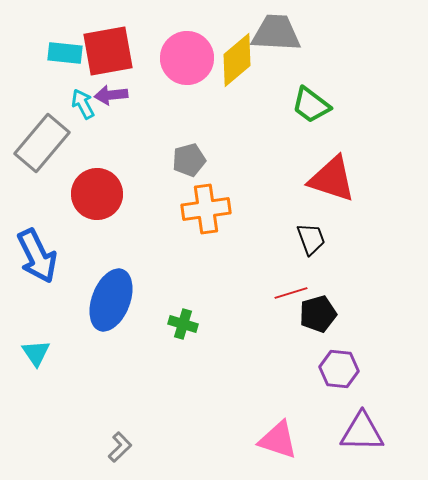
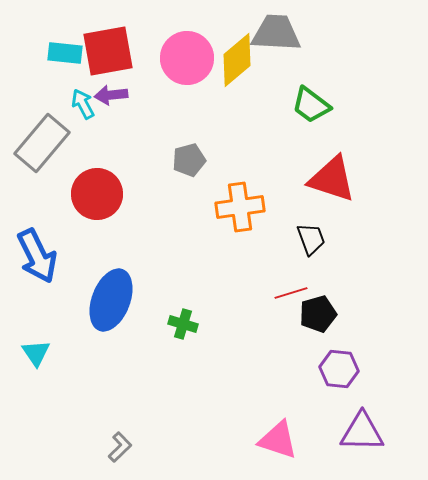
orange cross: moved 34 px right, 2 px up
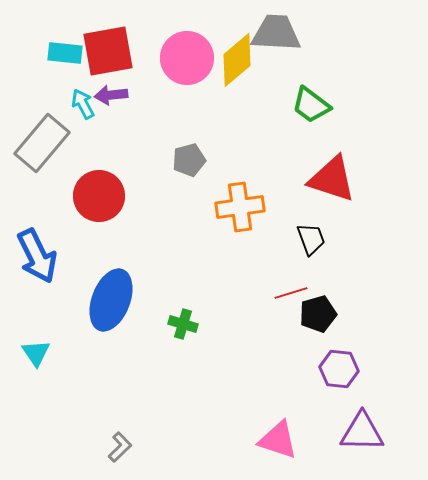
red circle: moved 2 px right, 2 px down
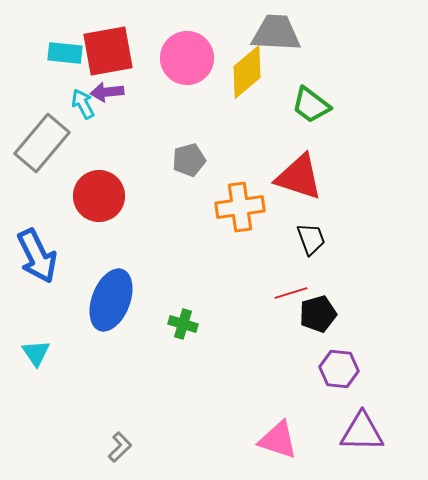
yellow diamond: moved 10 px right, 12 px down
purple arrow: moved 4 px left, 3 px up
red triangle: moved 33 px left, 2 px up
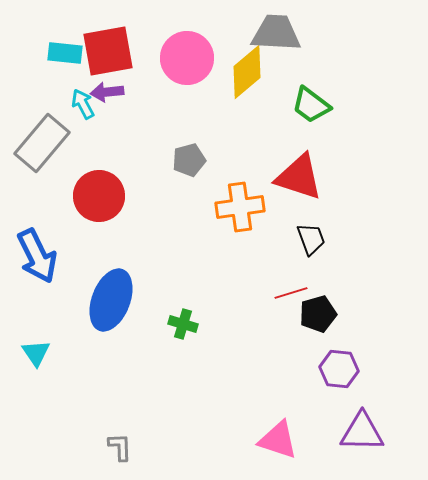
gray L-shape: rotated 48 degrees counterclockwise
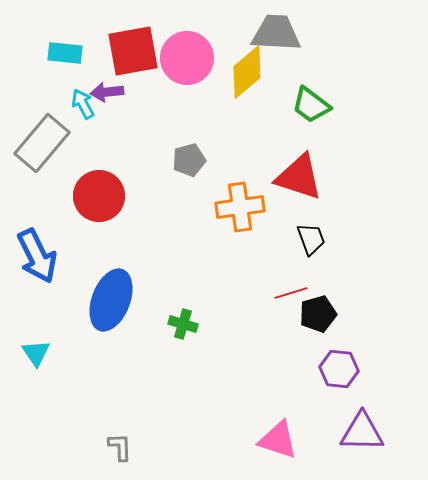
red square: moved 25 px right
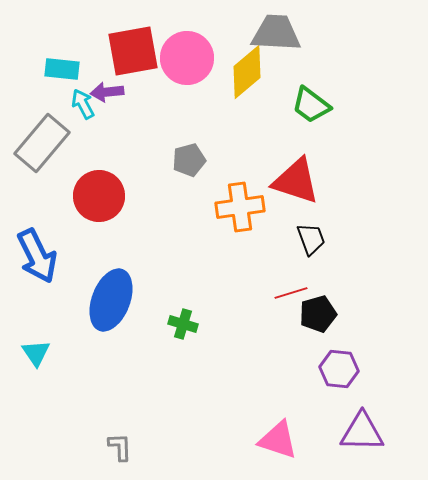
cyan rectangle: moved 3 px left, 16 px down
red triangle: moved 3 px left, 4 px down
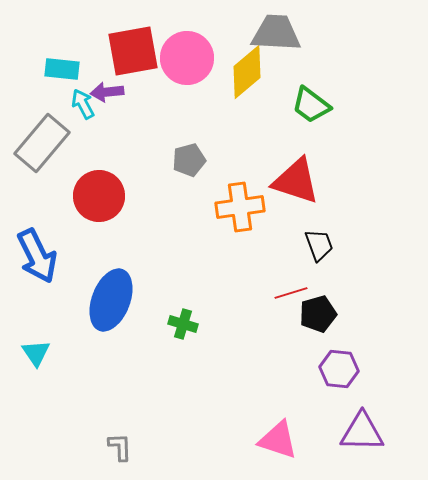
black trapezoid: moved 8 px right, 6 px down
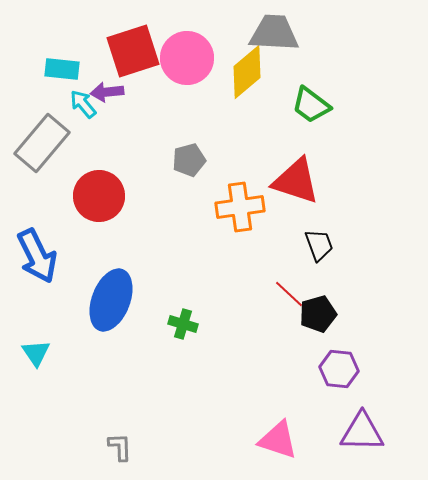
gray trapezoid: moved 2 px left
red square: rotated 8 degrees counterclockwise
cyan arrow: rotated 12 degrees counterclockwise
red line: moved 2 px left, 1 px down; rotated 60 degrees clockwise
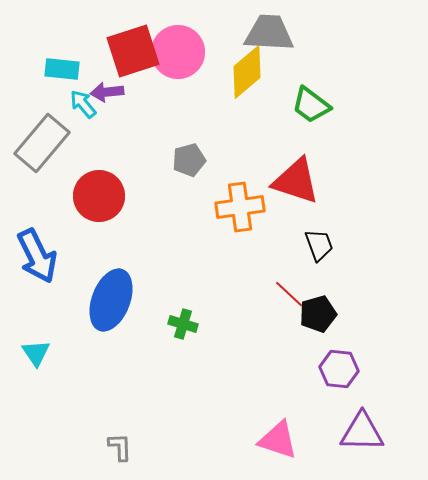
gray trapezoid: moved 5 px left
pink circle: moved 9 px left, 6 px up
